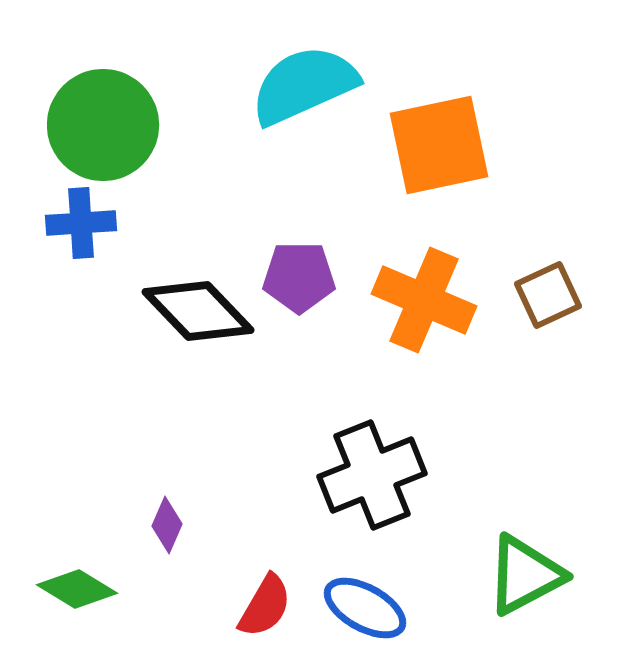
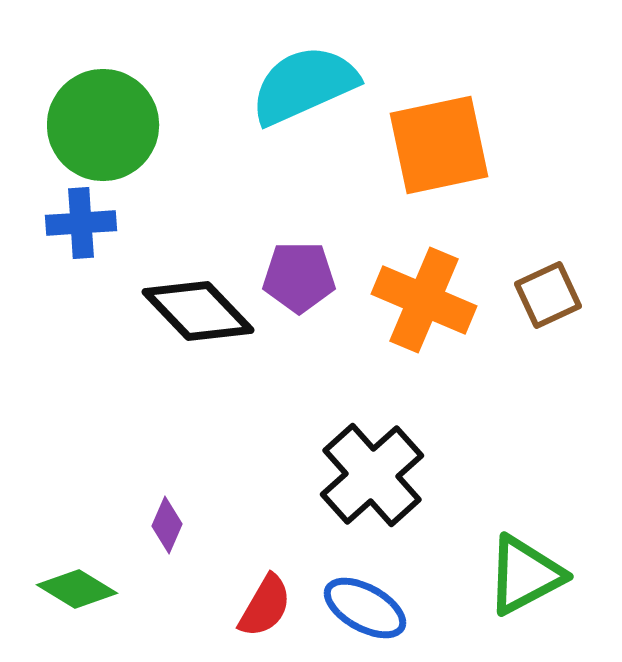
black cross: rotated 20 degrees counterclockwise
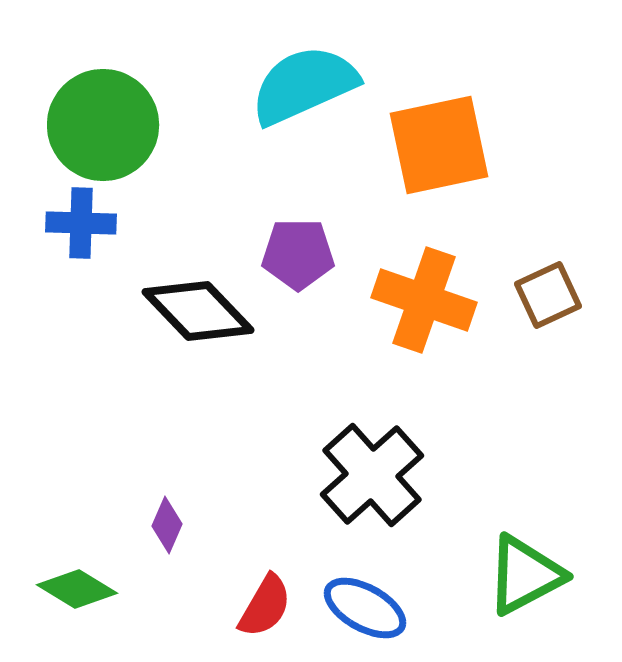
blue cross: rotated 6 degrees clockwise
purple pentagon: moved 1 px left, 23 px up
orange cross: rotated 4 degrees counterclockwise
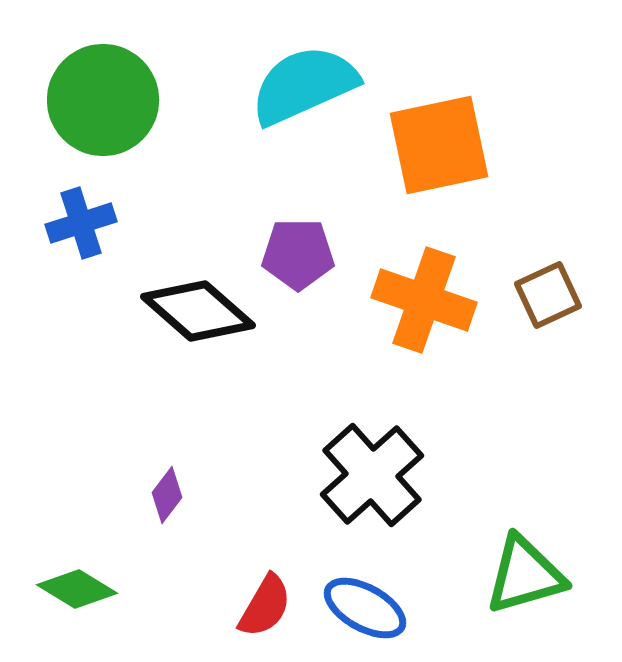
green circle: moved 25 px up
blue cross: rotated 20 degrees counterclockwise
black diamond: rotated 5 degrees counterclockwise
purple diamond: moved 30 px up; rotated 14 degrees clockwise
green triangle: rotated 12 degrees clockwise
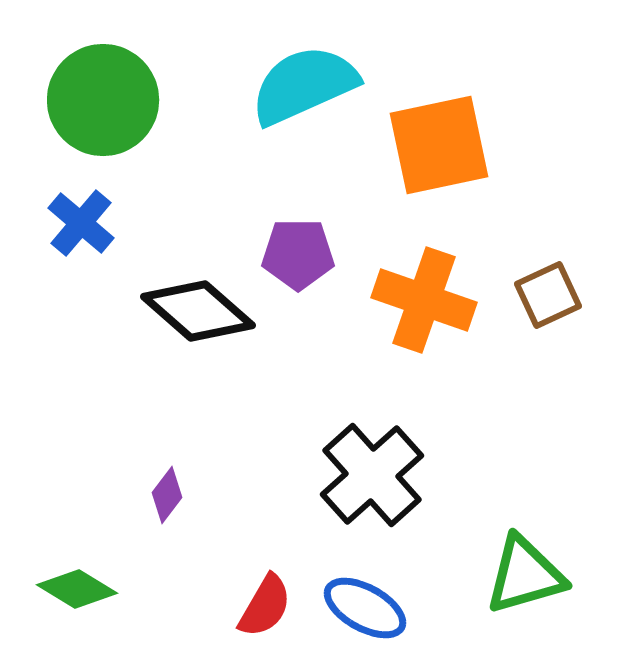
blue cross: rotated 32 degrees counterclockwise
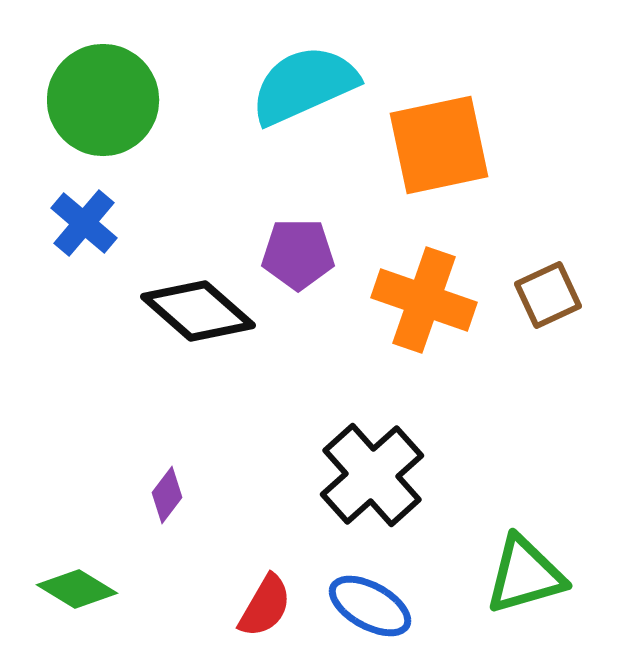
blue cross: moved 3 px right
blue ellipse: moved 5 px right, 2 px up
